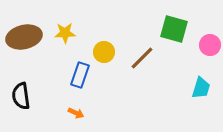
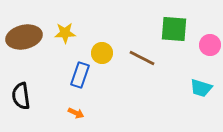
green square: rotated 12 degrees counterclockwise
yellow circle: moved 2 px left, 1 px down
brown line: rotated 72 degrees clockwise
cyan trapezoid: rotated 90 degrees clockwise
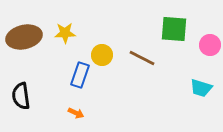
yellow circle: moved 2 px down
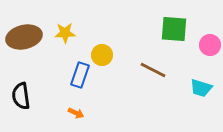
brown line: moved 11 px right, 12 px down
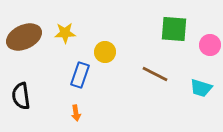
brown ellipse: rotated 12 degrees counterclockwise
yellow circle: moved 3 px right, 3 px up
brown line: moved 2 px right, 4 px down
orange arrow: rotated 56 degrees clockwise
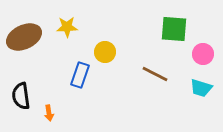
yellow star: moved 2 px right, 6 px up
pink circle: moved 7 px left, 9 px down
orange arrow: moved 27 px left
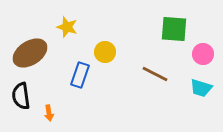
yellow star: rotated 20 degrees clockwise
brown ellipse: moved 6 px right, 16 px down; rotated 8 degrees counterclockwise
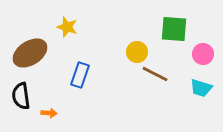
yellow circle: moved 32 px right
orange arrow: rotated 77 degrees counterclockwise
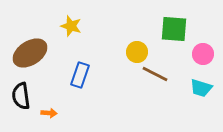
yellow star: moved 4 px right, 1 px up
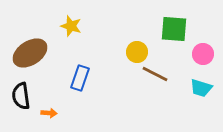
blue rectangle: moved 3 px down
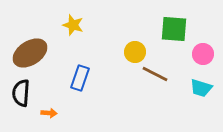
yellow star: moved 2 px right, 1 px up
yellow circle: moved 2 px left
black semicircle: moved 3 px up; rotated 12 degrees clockwise
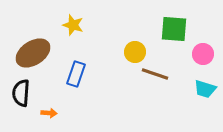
brown ellipse: moved 3 px right
brown line: rotated 8 degrees counterclockwise
blue rectangle: moved 4 px left, 4 px up
cyan trapezoid: moved 4 px right, 1 px down
